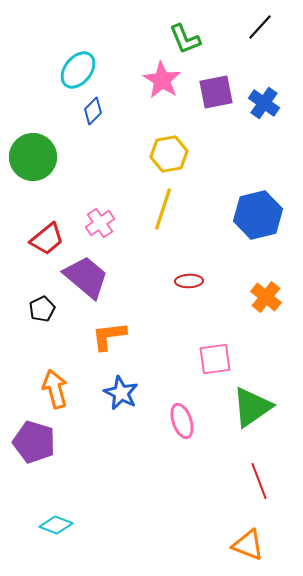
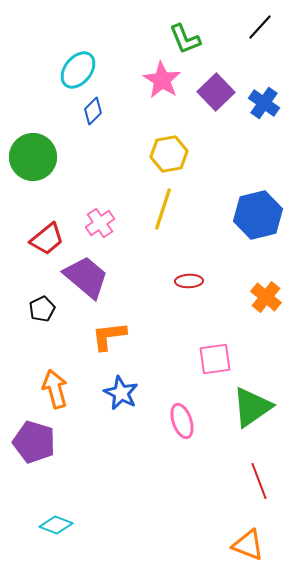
purple square: rotated 33 degrees counterclockwise
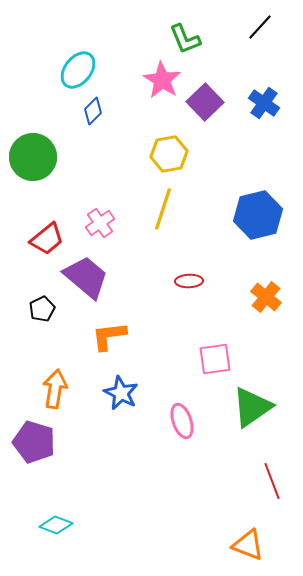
purple square: moved 11 px left, 10 px down
orange arrow: rotated 24 degrees clockwise
red line: moved 13 px right
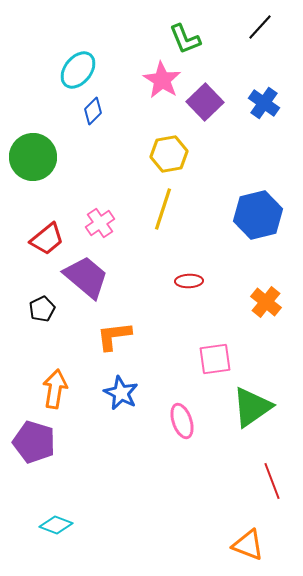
orange cross: moved 5 px down
orange L-shape: moved 5 px right
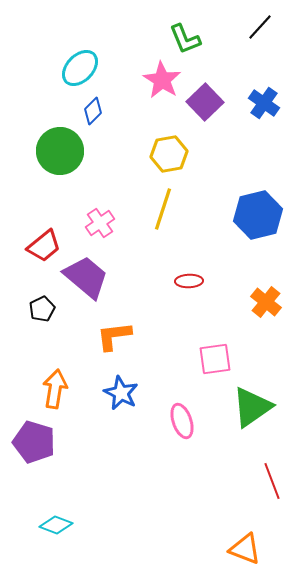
cyan ellipse: moved 2 px right, 2 px up; rotated 6 degrees clockwise
green circle: moved 27 px right, 6 px up
red trapezoid: moved 3 px left, 7 px down
orange triangle: moved 3 px left, 4 px down
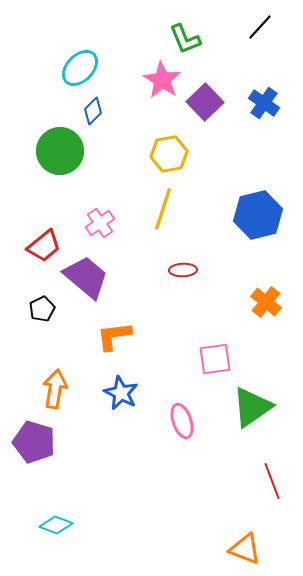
red ellipse: moved 6 px left, 11 px up
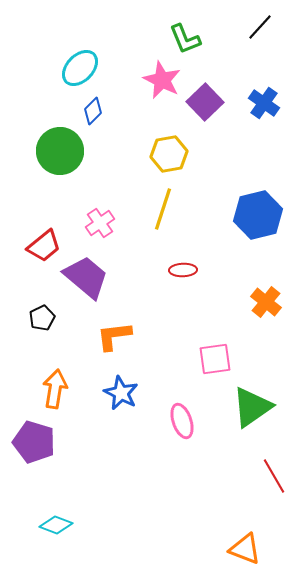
pink star: rotated 6 degrees counterclockwise
black pentagon: moved 9 px down
red line: moved 2 px right, 5 px up; rotated 9 degrees counterclockwise
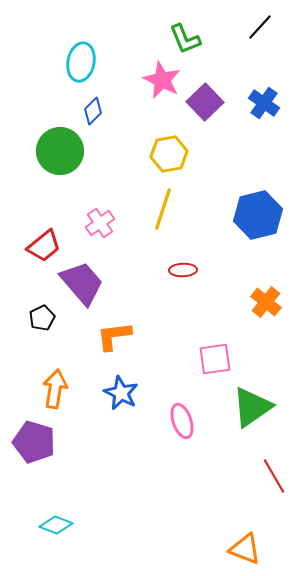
cyan ellipse: moved 1 px right, 6 px up; rotated 33 degrees counterclockwise
purple trapezoid: moved 4 px left, 6 px down; rotated 9 degrees clockwise
